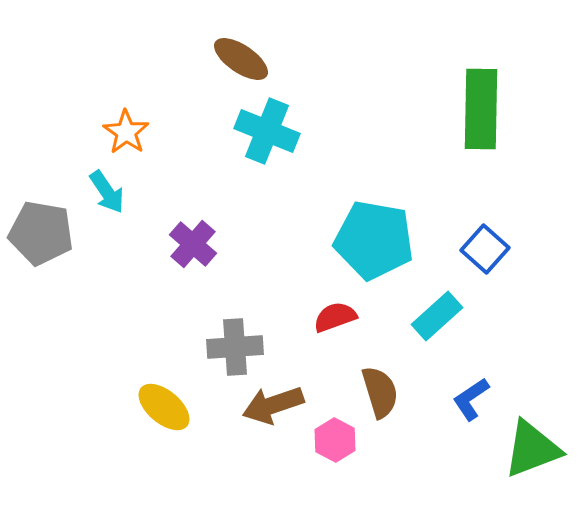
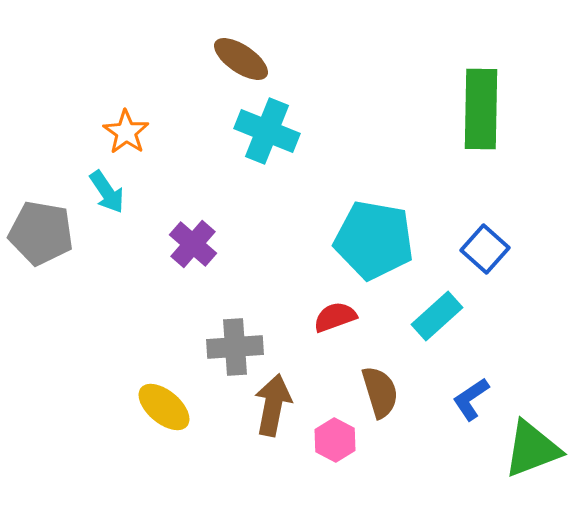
brown arrow: rotated 120 degrees clockwise
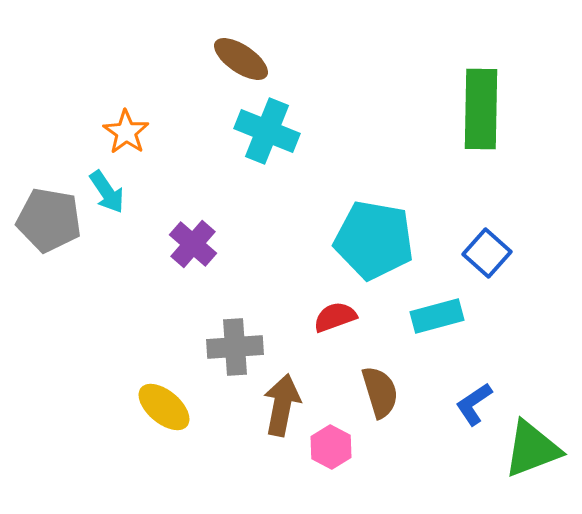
gray pentagon: moved 8 px right, 13 px up
blue square: moved 2 px right, 4 px down
cyan rectangle: rotated 27 degrees clockwise
blue L-shape: moved 3 px right, 5 px down
brown arrow: moved 9 px right
pink hexagon: moved 4 px left, 7 px down
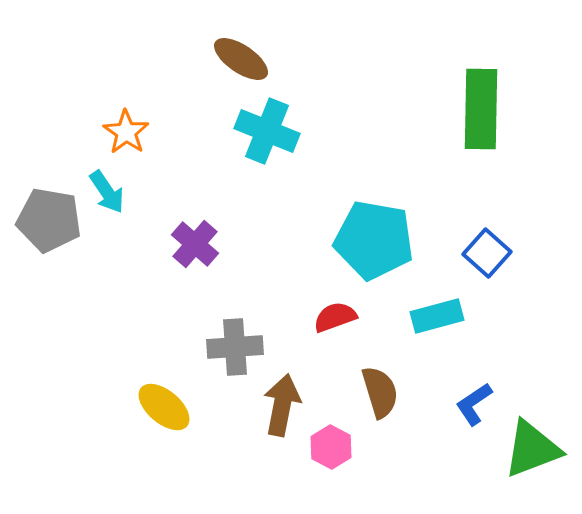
purple cross: moved 2 px right
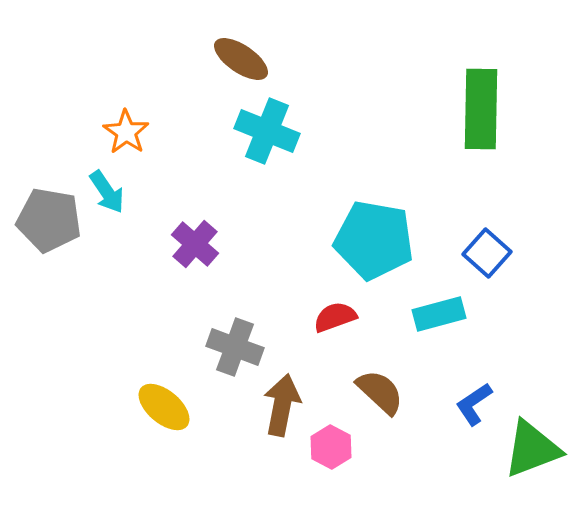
cyan rectangle: moved 2 px right, 2 px up
gray cross: rotated 24 degrees clockwise
brown semicircle: rotated 30 degrees counterclockwise
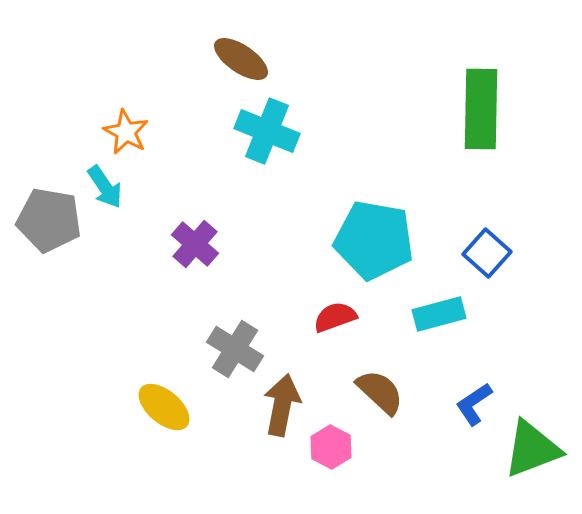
orange star: rotated 6 degrees counterclockwise
cyan arrow: moved 2 px left, 5 px up
gray cross: moved 2 px down; rotated 12 degrees clockwise
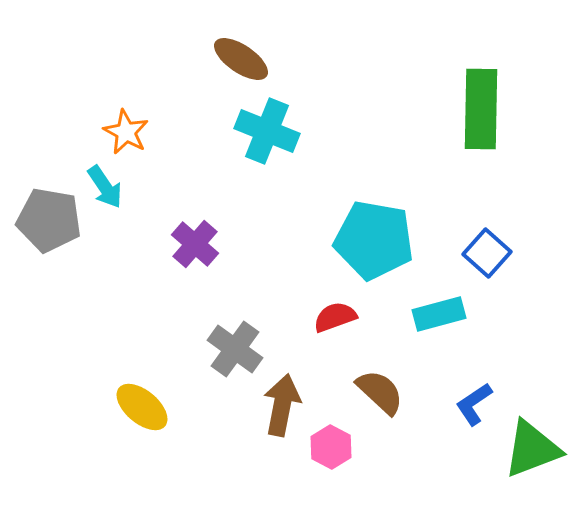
gray cross: rotated 4 degrees clockwise
yellow ellipse: moved 22 px left
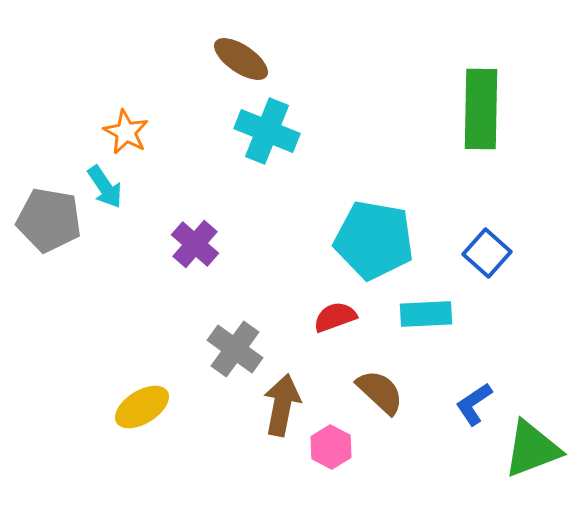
cyan rectangle: moved 13 px left; rotated 12 degrees clockwise
yellow ellipse: rotated 72 degrees counterclockwise
